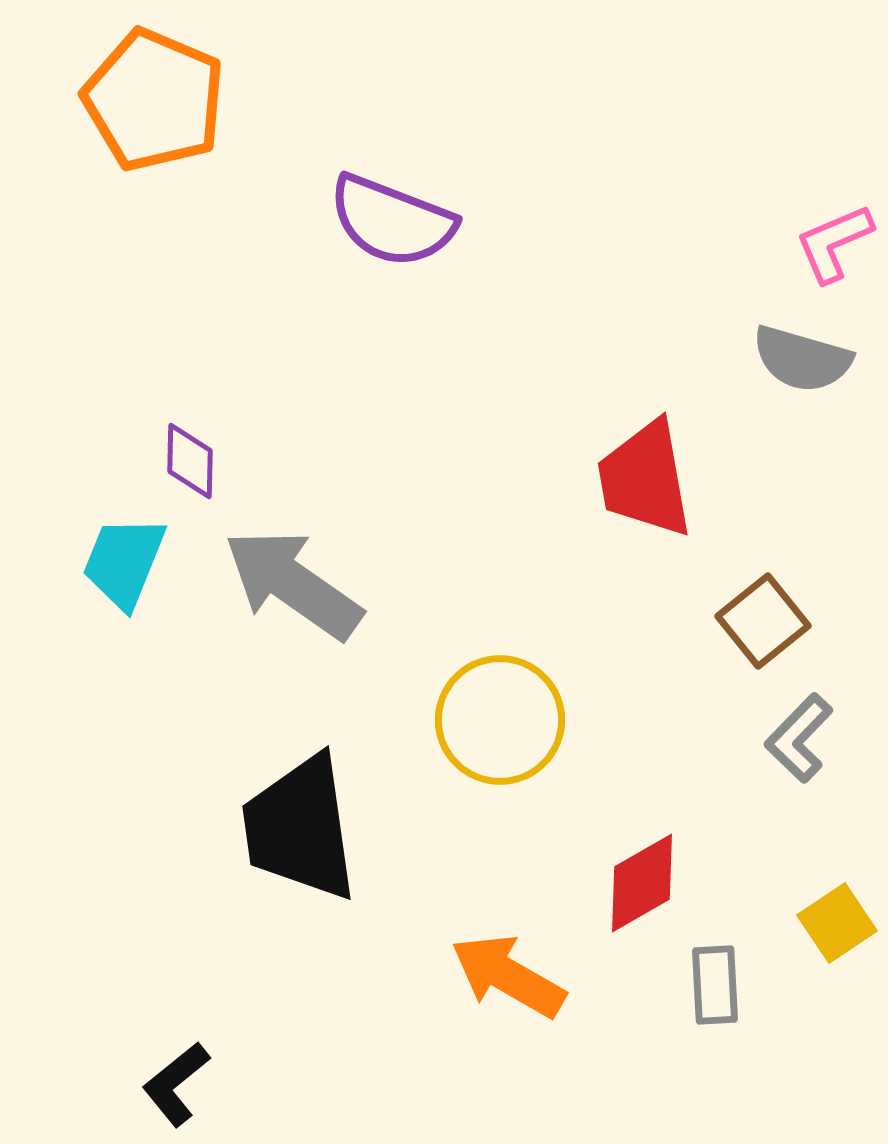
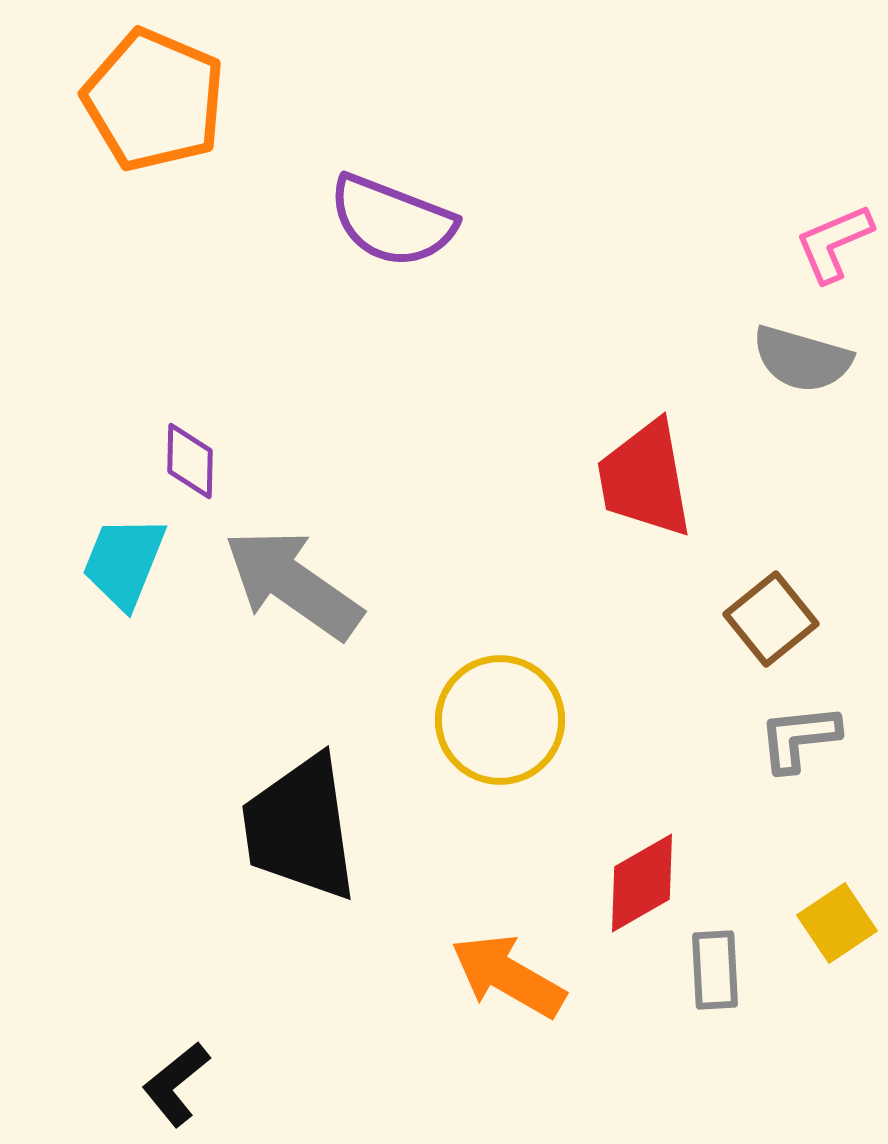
brown square: moved 8 px right, 2 px up
gray L-shape: rotated 40 degrees clockwise
gray rectangle: moved 15 px up
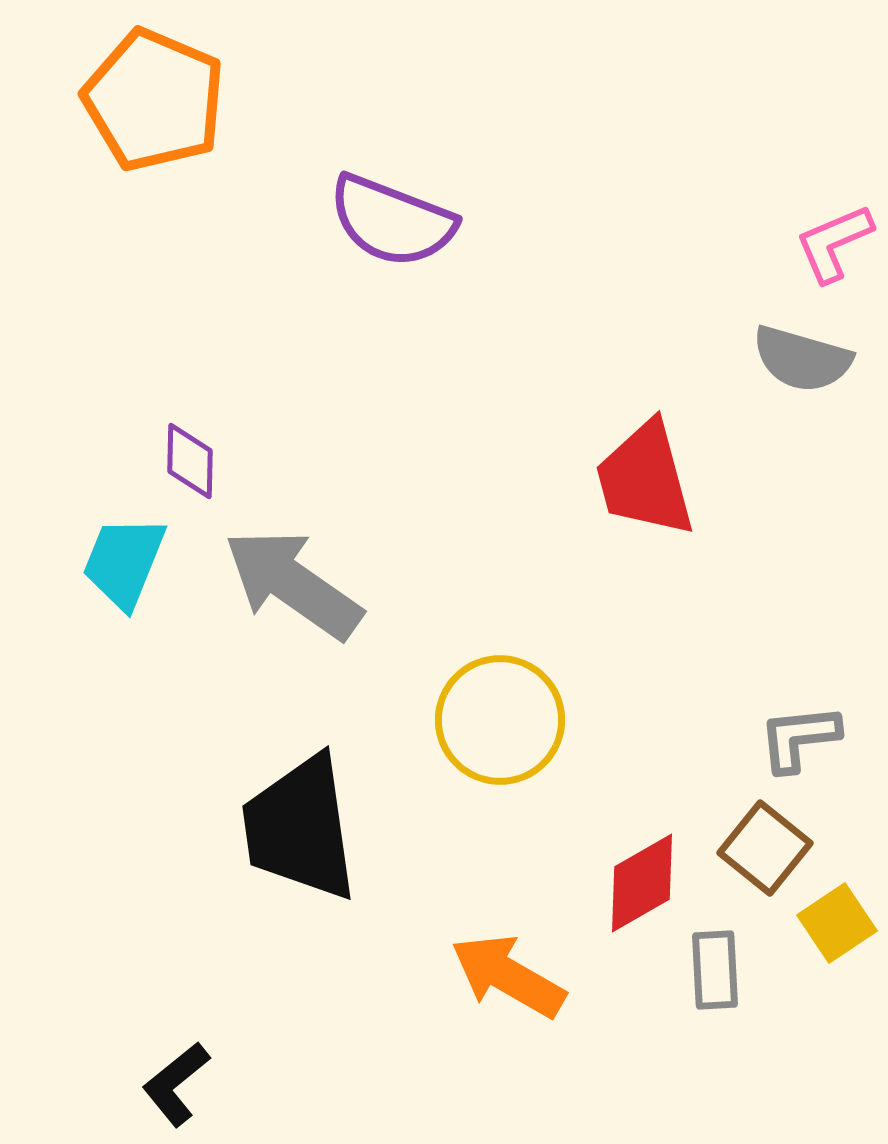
red trapezoid: rotated 5 degrees counterclockwise
brown square: moved 6 px left, 229 px down; rotated 12 degrees counterclockwise
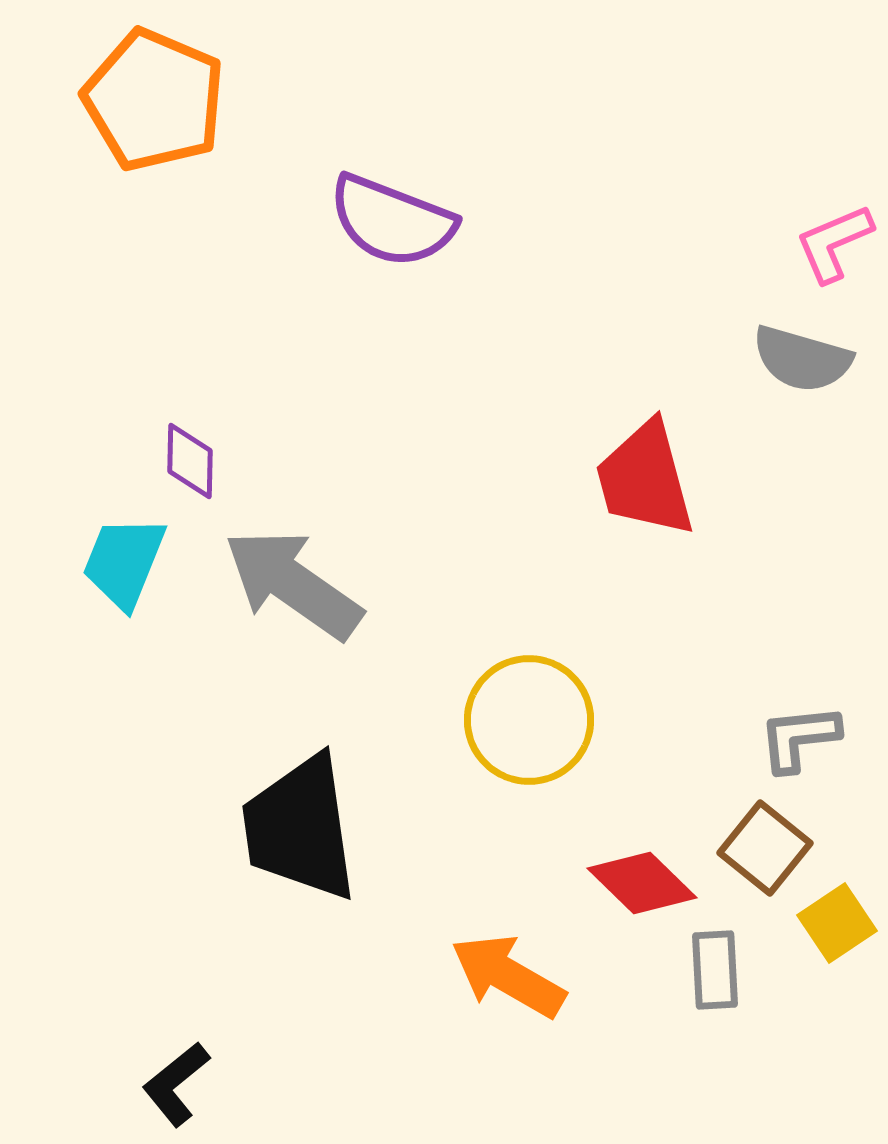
yellow circle: moved 29 px right
red diamond: rotated 74 degrees clockwise
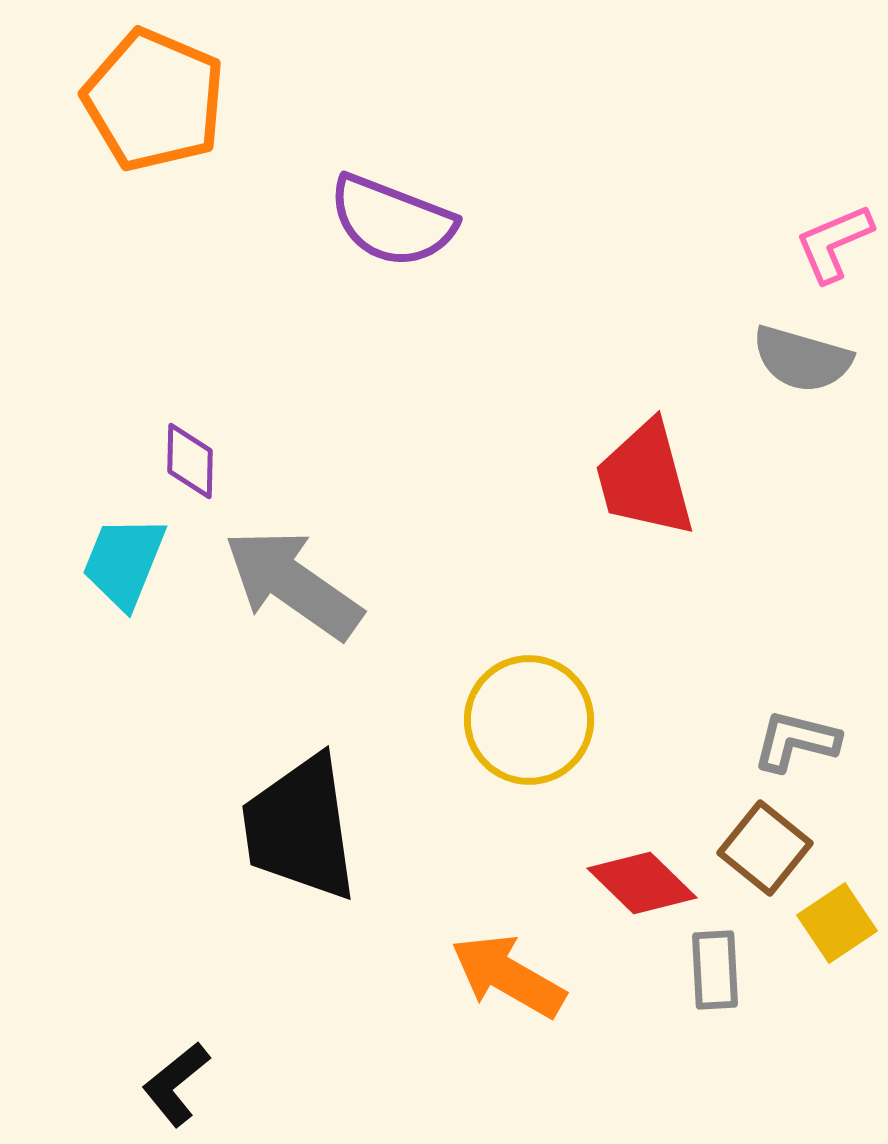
gray L-shape: moved 3 px left, 3 px down; rotated 20 degrees clockwise
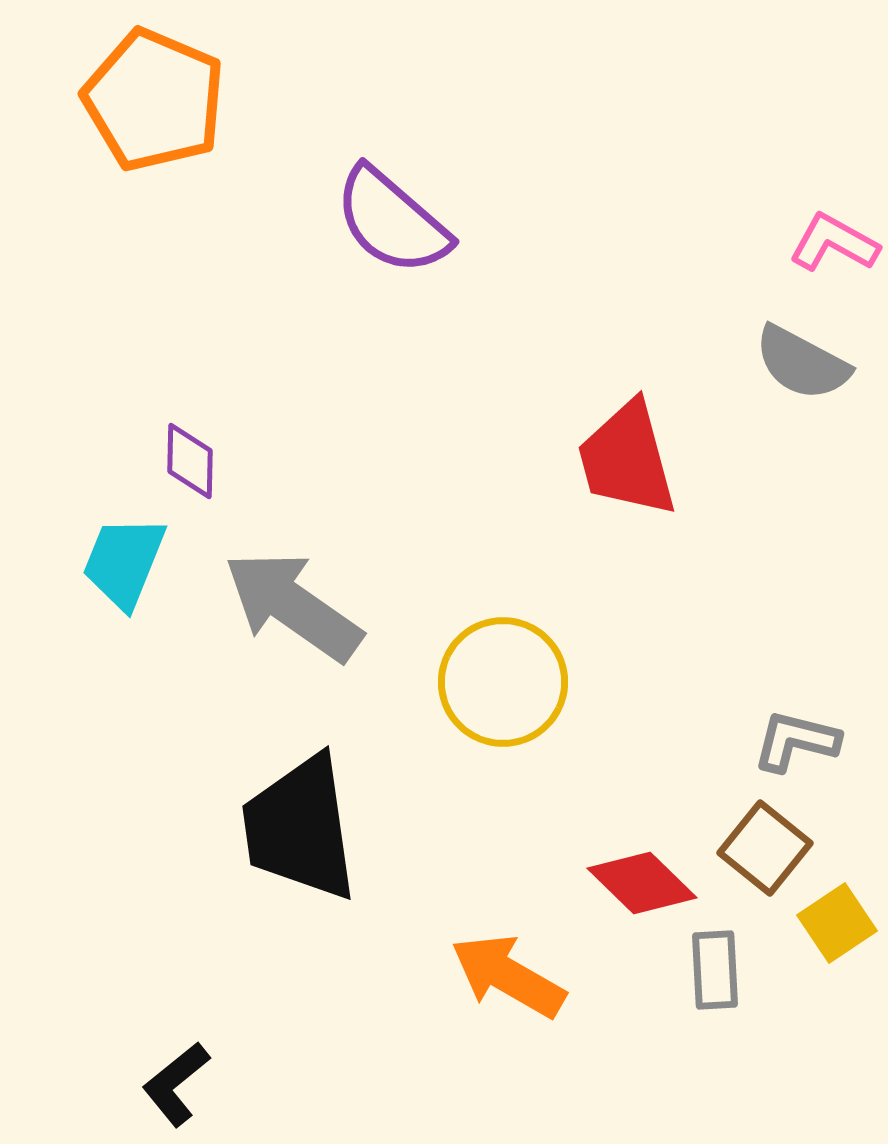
purple semicircle: rotated 20 degrees clockwise
pink L-shape: rotated 52 degrees clockwise
gray semicircle: moved 4 px down; rotated 12 degrees clockwise
red trapezoid: moved 18 px left, 20 px up
gray arrow: moved 22 px down
yellow circle: moved 26 px left, 38 px up
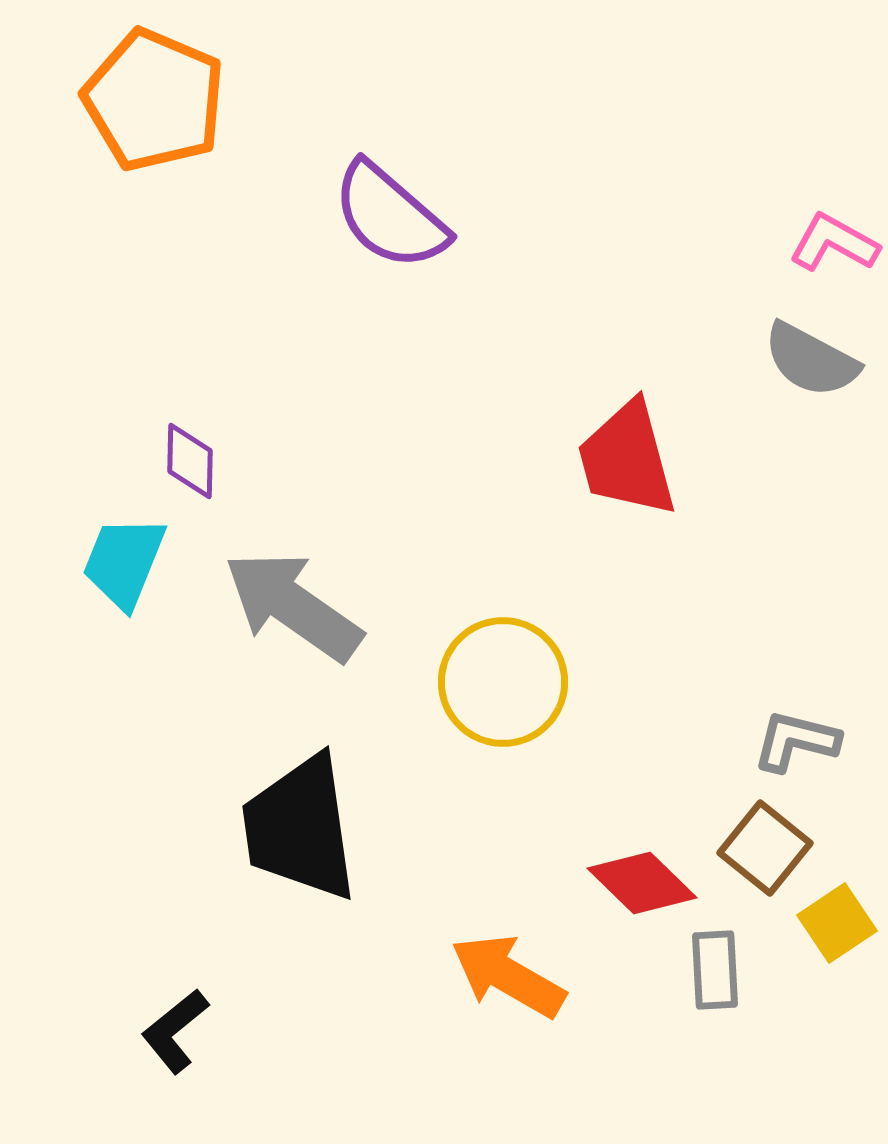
purple semicircle: moved 2 px left, 5 px up
gray semicircle: moved 9 px right, 3 px up
black L-shape: moved 1 px left, 53 px up
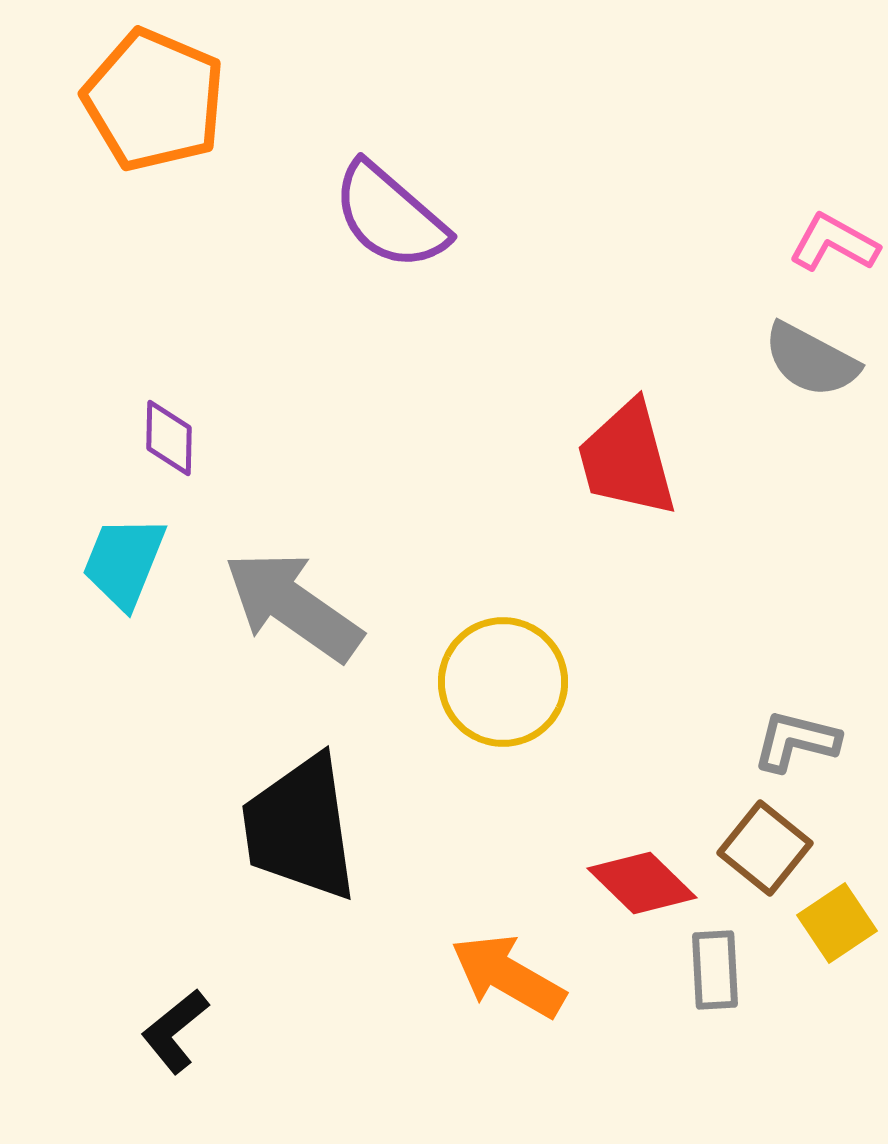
purple diamond: moved 21 px left, 23 px up
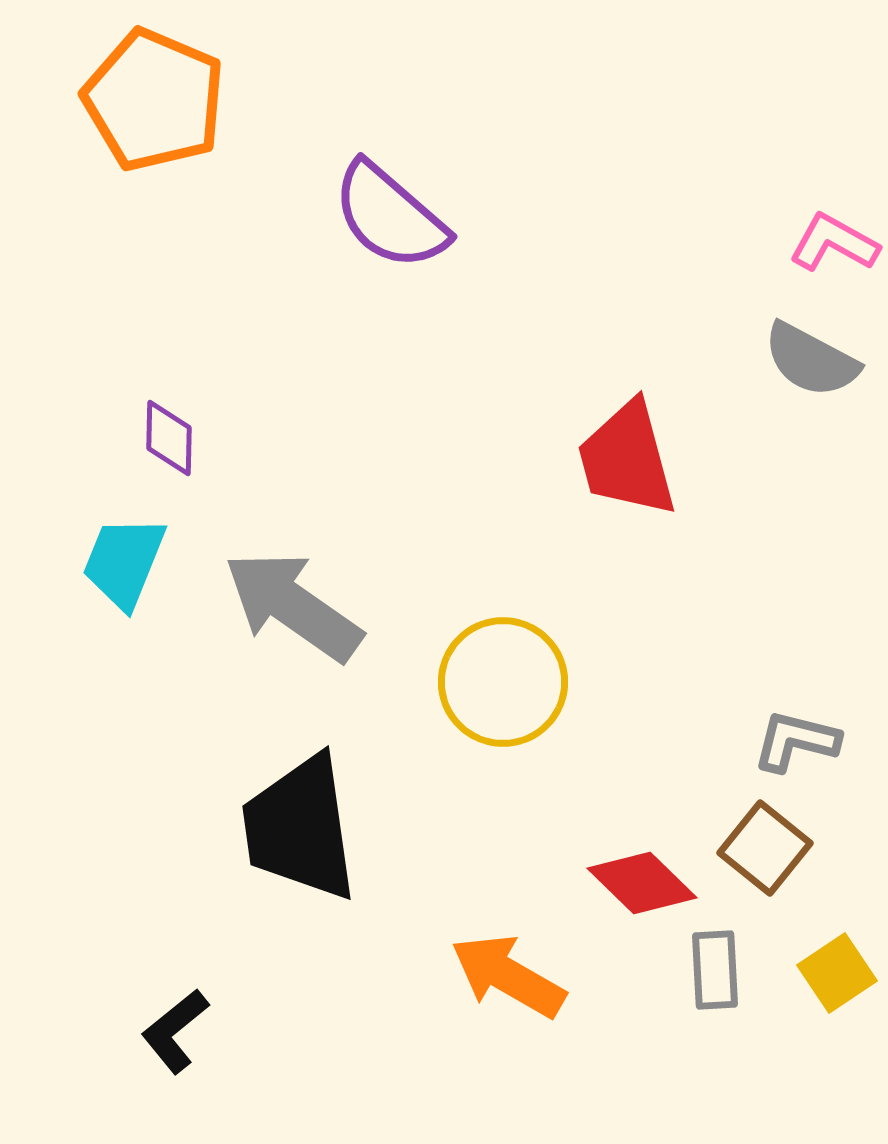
yellow square: moved 50 px down
